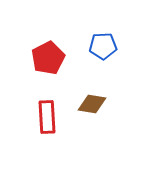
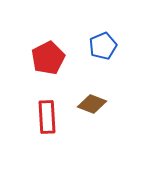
blue pentagon: rotated 20 degrees counterclockwise
brown diamond: rotated 12 degrees clockwise
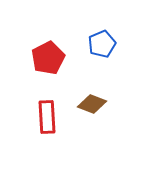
blue pentagon: moved 1 px left, 2 px up
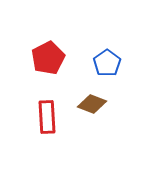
blue pentagon: moved 5 px right, 19 px down; rotated 12 degrees counterclockwise
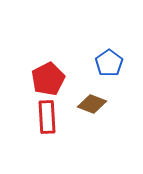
red pentagon: moved 21 px down
blue pentagon: moved 2 px right
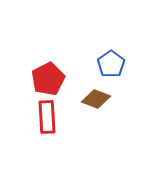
blue pentagon: moved 2 px right, 1 px down
brown diamond: moved 4 px right, 5 px up
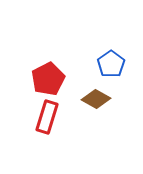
brown diamond: rotated 8 degrees clockwise
red rectangle: rotated 20 degrees clockwise
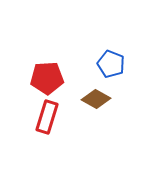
blue pentagon: rotated 16 degrees counterclockwise
red pentagon: moved 1 px left, 1 px up; rotated 24 degrees clockwise
